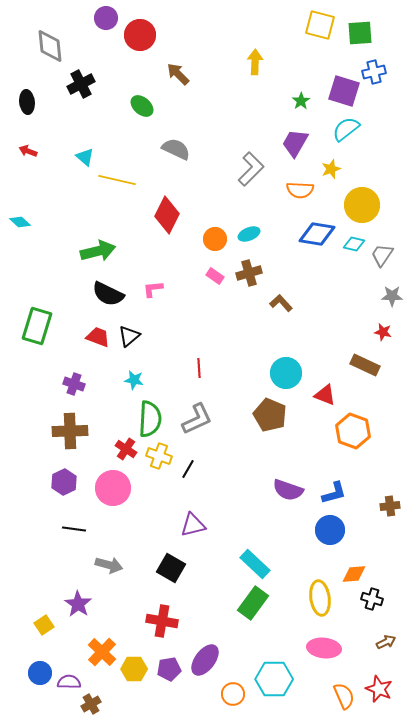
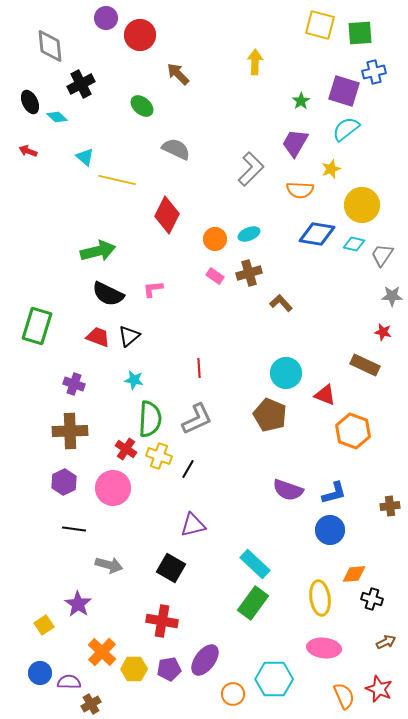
black ellipse at (27, 102): moved 3 px right; rotated 20 degrees counterclockwise
cyan diamond at (20, 222): moved 37 px right, 105 px up
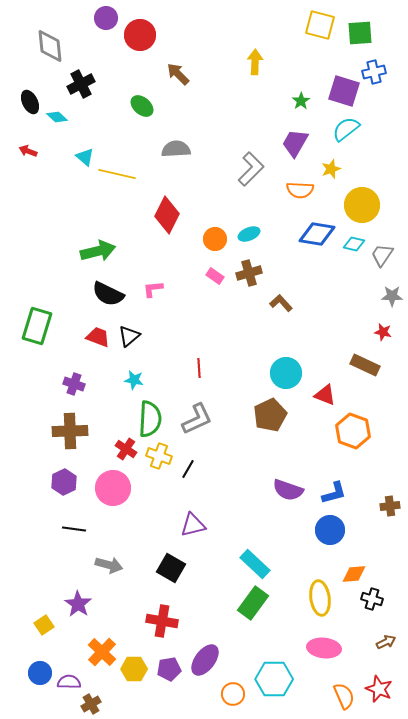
gray semicircle at (176, 149): rotated 28 degrees counterclockwise
yellow line at (117, 180): moved 6 px up
brown pentagon at (270, 415): rotated 24 degrees clockwise
